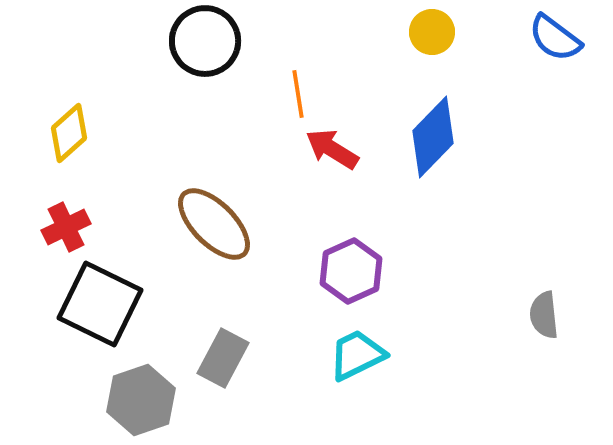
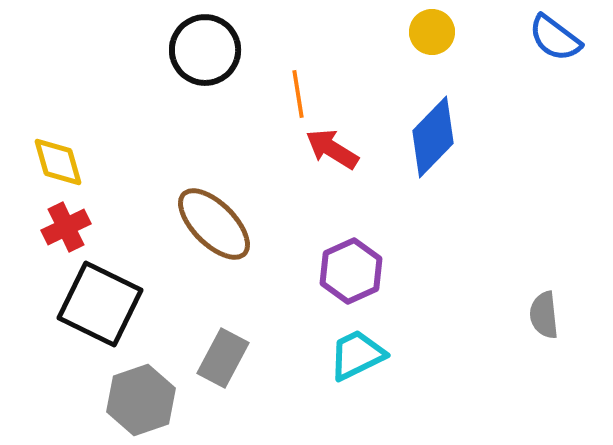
black circle: moved 9 px down
yellow diamond: moved 11 px left, 29 px down; rotated 64 degrees counterclockwise
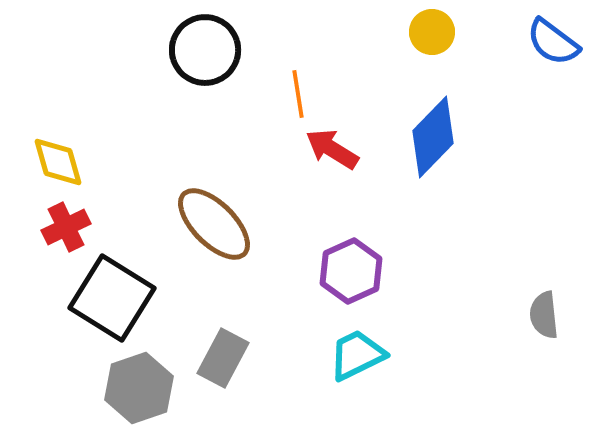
blue semicircle: moved 2 px left, 4 px down
black square: moved 12 px right, 6 px up; rotated 6 degrees clockwise
gray hexagon: moved 2 px left, 12 px up
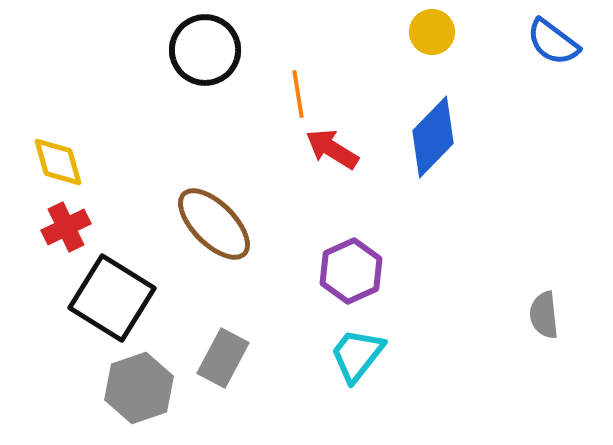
cyan trapezoid: rotated 26 degrees counterclockwise
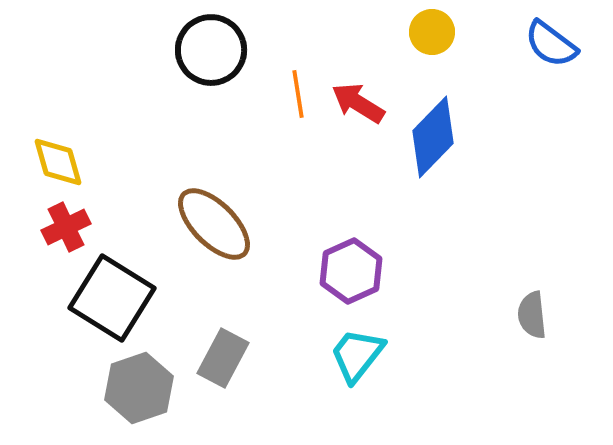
blue semicircle: moved 2 px left, 2 px down
black circle: moved 6 px right
red arrow: moved 26 px right, 46 px up
gray semicircle: moved 12 px left
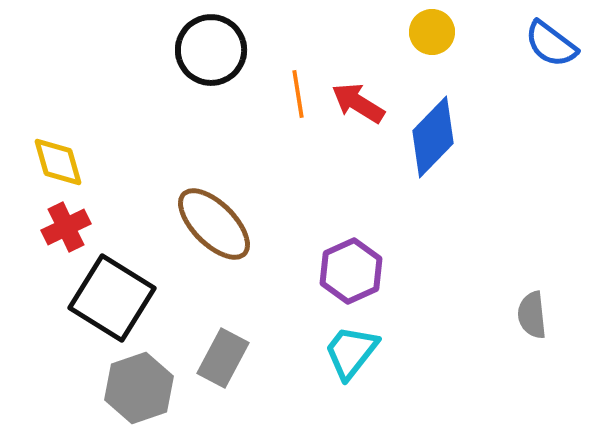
cyan trapezoid: moved 6 px left, 3 px up
